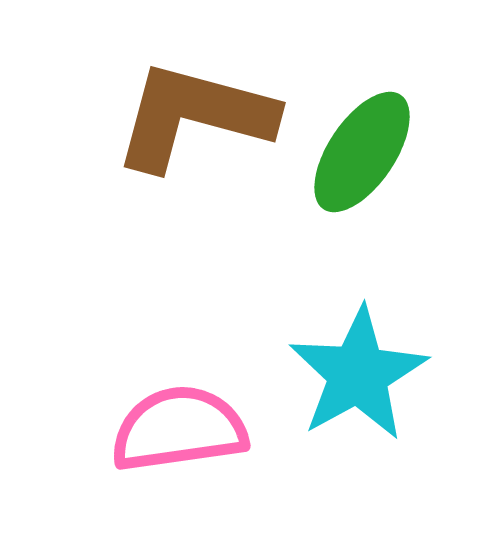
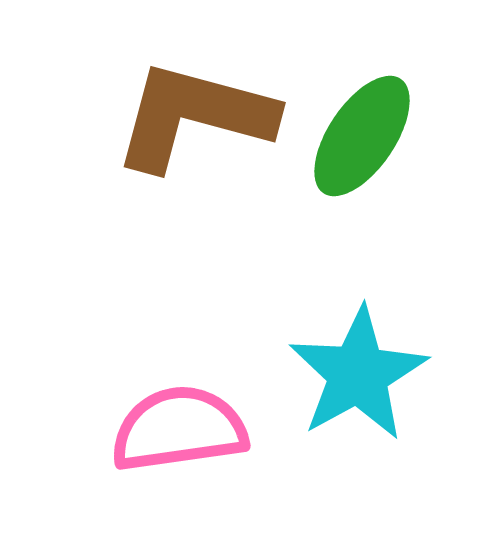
green ellipse: moved 16 px up
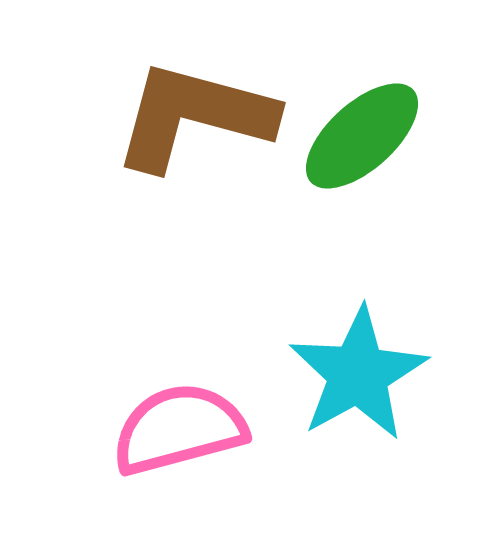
green ellipse: rotated 14 degrees clockwise
pink semicircle: rotated 7 degrees counterclockwise
